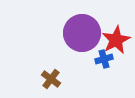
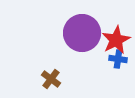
blue cross: moved 14 px right; rotated 24 degrees clockwise
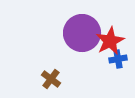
red star: moved 6 px left, 1 px down
blue cross: rotated 18 degrees counterclockwise
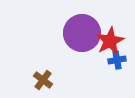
blue cross: moved 1 px left, 1 px down
brown cross: moved 8 px left, 1 px down
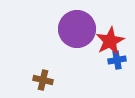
purple circle: moved 5 px left, 4 px up
brown cross: rotated 24 degrees counterclockwise
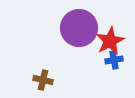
purple circle: moved 2 px right, 1 px up
blue cross: moved 3 px left
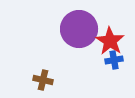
purple circle: moved 1 px down
red star: rotated 12 degrees counterclockwise
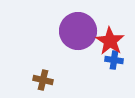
purple circle: moved 1 px left, 2 px down
blue cross: rotated 18 degrees clockwise
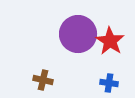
purple circle: moved 3 px down
blue cross: moved 5 px left, 23 px down
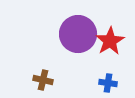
red star: rotated 8 degrees clockwise
blue cross: moved 1 px left
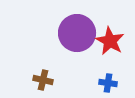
purple circle: moved 1 px left, 1 px up
red star: rotated 12 degrees counterclockwise
